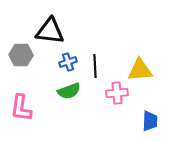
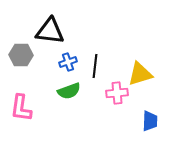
black line: rotated 10 degrees clockwise
yellow triangle: moved 4 px down; rotated 12 degrees counterclockwise
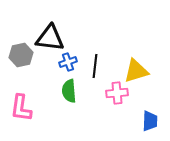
black triangle: moved 7 px down
gray hexagon: rotated 15 degrees counterclockwise
yellow triangle: moved 4 px left, 3 px up
green semicircle: rotated 105 degrees clockwise
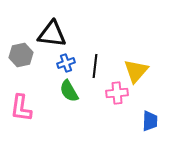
black triangle: moved 2 px right, 4 px up
blue cross: moved 2 px left, 1 px down
yellow triangle: rotated 32 degrees counterclockwise
green semicircle: rotated 25 degrees counterclockwise
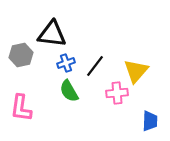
black line: rotated 30 degrees clockwise
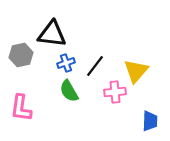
pink cross: moved 2 px left, 1 px up
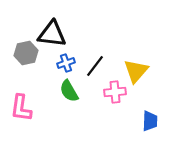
gray hexagon: moved 5 px right, 2 px up
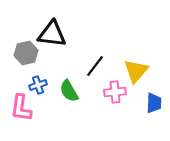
blue cross: moved 28 px left, 22 px down
blue trapezoid: moved 4 px right, 18 px up
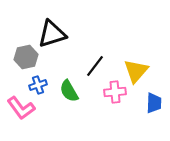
black triangle: rotated 24 degrees counterclockwise
gray hexagon: moved 4 px down
pink L-shape: rotated 44 degrees counterclockwise
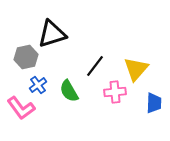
yellow triangle: moved 2 px up
blue cross: rotated 18 degrees counterclockwise
